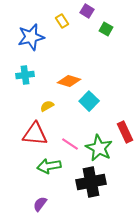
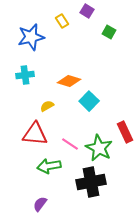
green square: moved 3 px right, 3 px down
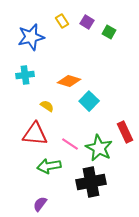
purple square: moved 11 px down
yellow semicircle: rotated 64 degrees clockwise
